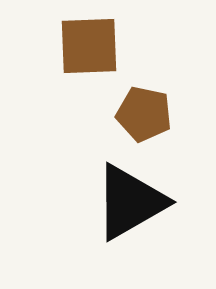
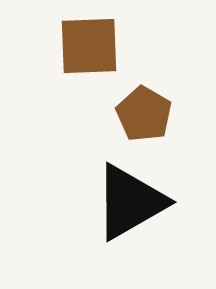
brown pentagon: rotated 18 degrees clockwise
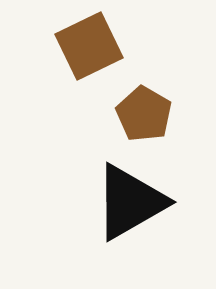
brown square: rotated 24 degrees counterclockwise
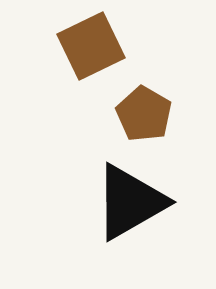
brown square: moved 2 px right
